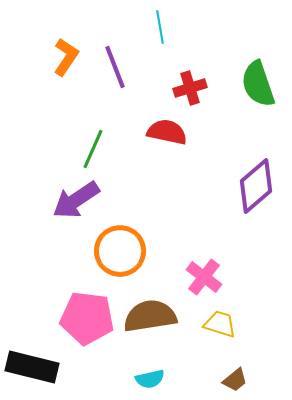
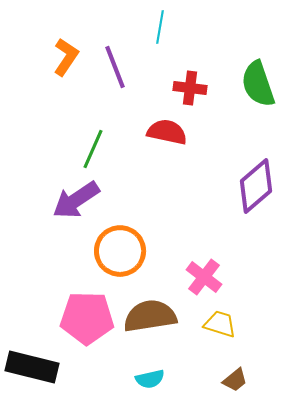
cyan line: rotated 20 degrees clockwise
red cross: rotated 24 degrees clockwise
pink pentagon: rotated 6 degrees counterclockwise
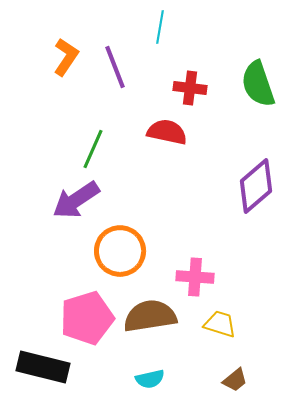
pink cross: moved 9 px left; rotated 33 degrees counterclockwise
pink pentagon: rotated 18 degrees counterclockwise
black rectangle: moved 11 px right
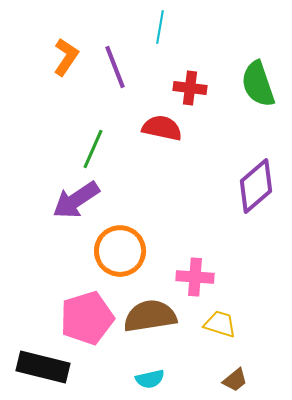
red semicircle: moved 5 px left, 4 px up
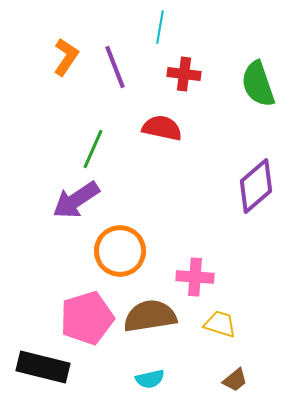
red cross: moved 6 px left, 14 px up
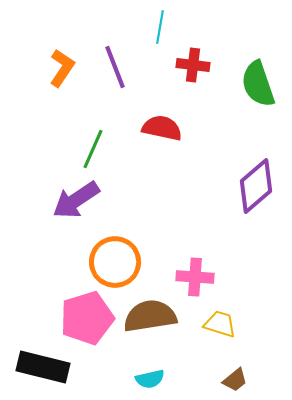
orange L-shape: moved 4 px left, 11 px down
red cross: moved 9 px right, 9 px up
orange circle: moved 5 px left, 11 px down
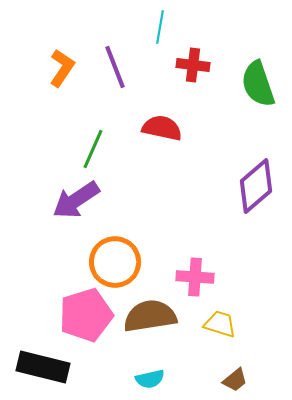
pink pentagon: moved 1 px left, 3 px up
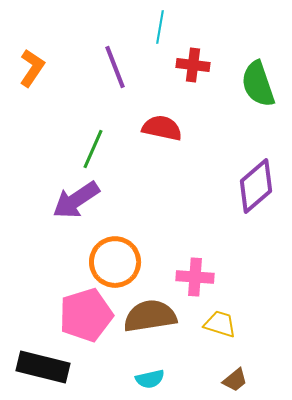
orange L-shape: moved 30 px left
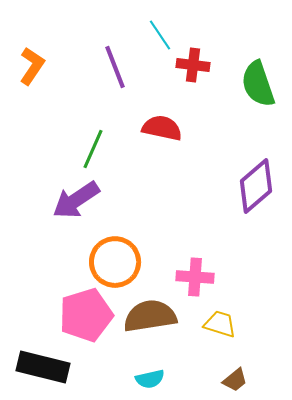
cyan line: moved 8 px down; rotated 44 degrees counterclockwise
orange L-shape: moved 2 px up
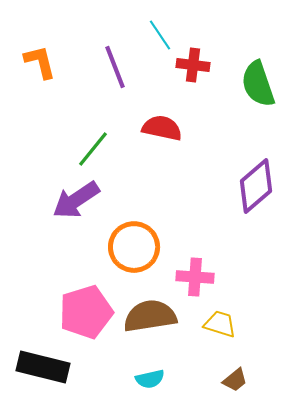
orange L-shape: moved 8 px right, 4 px up; rotated 48 degrees counterclockwise
green line: rotated 15 degrees clockwise
orange circle: moved 19 px right, 15 px up
pink pentagon: moved 3 px up
